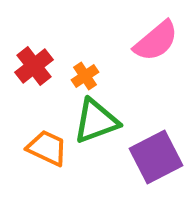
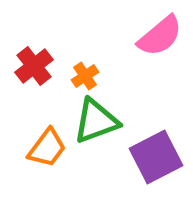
pink semicircle: moved 4 px right, 5 px up
orange trapezoid: rotated 102 degrees clockwise
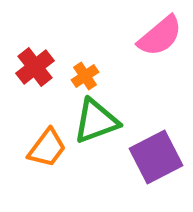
red cross: moved 1 px right, 1 px down
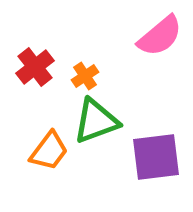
orange trapezoid: moved 2 px right, 3 px down
purple square: rotated 20 degrees clockwise
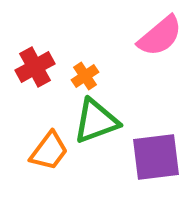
red cross: rotated 9 degrees clockwise
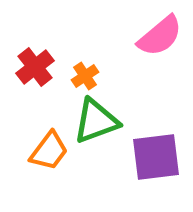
red cross: rotated 9 degrees counterclockwise
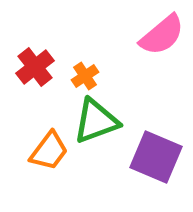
pink semicircle: moved 2 px right, 1 px up
purple square: rotated 30 degrees clockwise
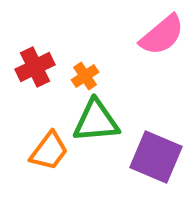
red cross: rotated 12 degrees clockwise
green triangle: rotated 15 degrees clockwise
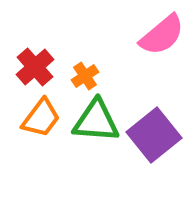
red cross: rotated 15 degrees counterclockwise
green triangle: rotated 9 degrees clockwise
orange trapezoid: moved 8 px left, 33 px up
purple square: moved 2 px left, 22 px up; rotated 28 degrees clockwise
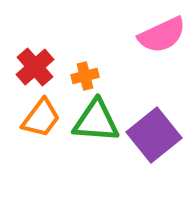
pink semicircle: rotated 15 degrees clockwise
orange cross: rotated 20 degrees clockwise
